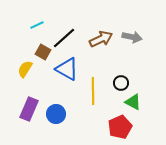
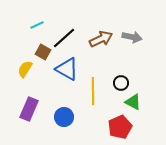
blue circle: moved 8 px right, 3 px down
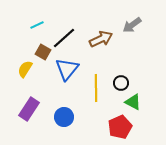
gray arrow: moved 12 px up; rotated 132 degrees clockwise
blue triangle: rotated 40 degrees clockwise
yellow line: moved 3 px right, 3 px up
purple rectangle: rotated 10 degrees clockwise
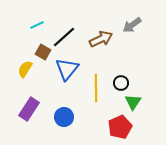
black line: moved 1 px up
green triangle: rotated 36 degrees clockwise
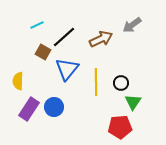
yellow semicircle: moved 7 px left, 12 px down; rotated 30 degrees counterclockwise
yellow line: moved 6 px up
blue circle: moved 10 px left, 10 px up
red pentagon: rotated 20 degrees clockwise
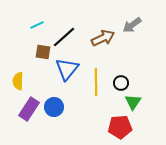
brown arrow: moved 2 px right, 1 px up
brown square: rotated 21 degrees counterclockwise
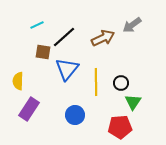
blue circle: moved 21 px right, 8 px down
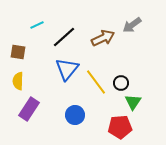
brown square: moved 25 px left
yellow line: rotated 36 degrees counterclockwise
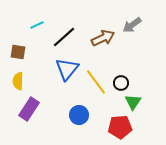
blue circle: moved 4 px right
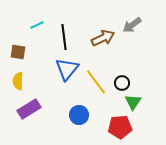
black line: rotated 55 degrees counterclockwise
black circle: moved 1 px right
purple rectangle: rotated 25 degrees clockwise
